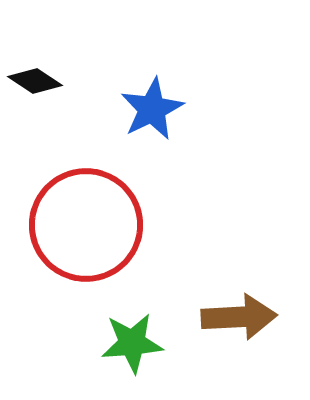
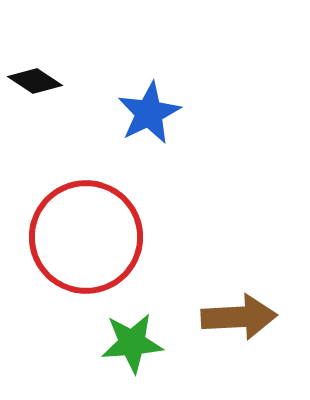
blue star: moved 3 px left, 4 px down
red circle: moved 12 px down
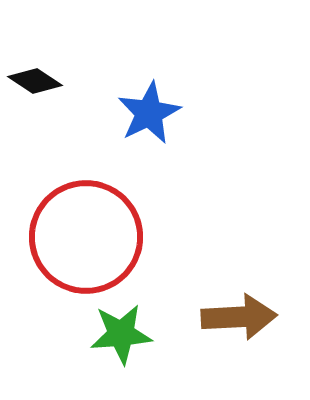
green star: moved 11 px left, 9 px up
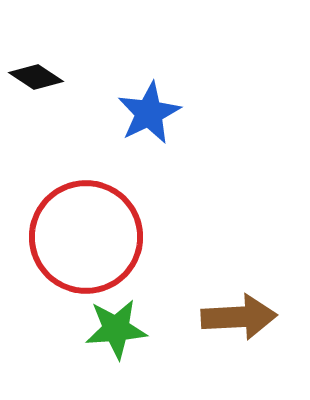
black diamond: moved 1 px right, 4 px up
green star: moved 5 px left, 5 px up
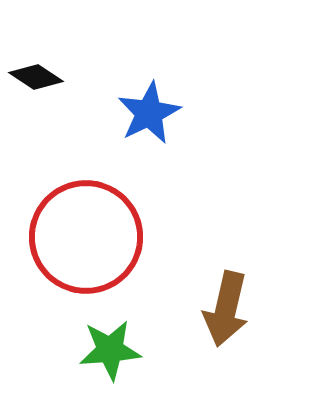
brown arrow: moved 13 px left, 8 px up; rotated 106 degrees clockwise
green star: moved 6 px left, 21 px down
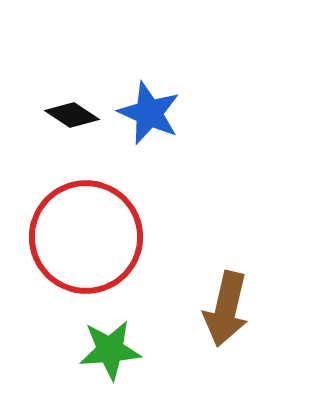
black diamond: moved 36 px right, 38 px down
blue star: rotated 22 degrees counterclockwise
